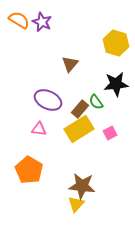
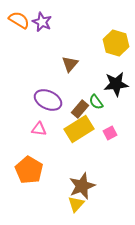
brown star: rotated 28 degrees counterclockwise
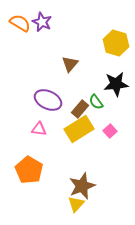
orange semicircle: moved 1 px right, 3 px down
pink square: moved 2 px up; rotated 16 degrees counterclockwise
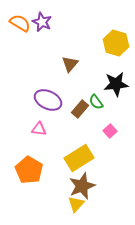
yellow rectangle: moved 29 px down
